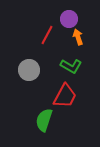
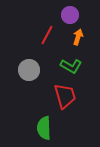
purple circle: moved 1 px right, 4 px up
orange arrow: rotated 35 degrees clockwise
red trapezoid: rotated 44 degrees counterclockwise
green semicircle: moved 8 px down; rotated 20 degrees counterclockwise
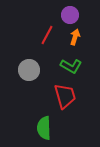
orange arrow: moved 3 px left
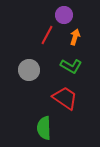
purple circle: moved 6 px left
red trapezoid: moved 2 px down; rotated 40 degrees counterclockwise
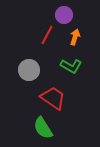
red trapezoid: moved 12 px left
green semicircle: moved 1 px left; rotated 30 degrees counterclockwise
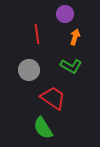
purple circle: moved 1 px right, 1 px up
red line: moved 10 px left, 1 px up; rotated 36 degrees counterclockwise
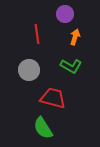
red trapezoid: rotated 20 degrees counterclockwise
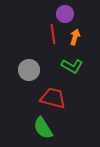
red line: moved 16 px right
green L-shape: moved 1 px right
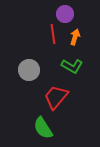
red trapezoid: moved 3 px right, 1 px up; rotated 64 degrees counterclockwise
